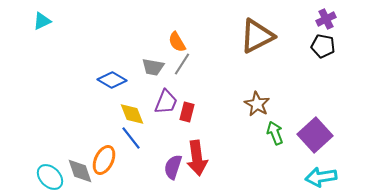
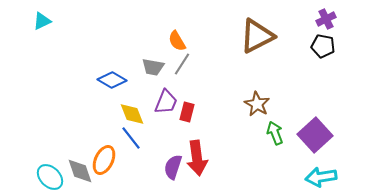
orange semicircle: moved 1 px up
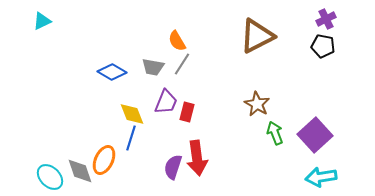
blue diamond: moved 8 px up
blue line: rotated 55 degrees clockwise
